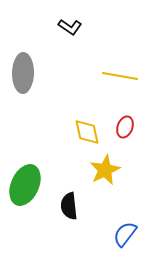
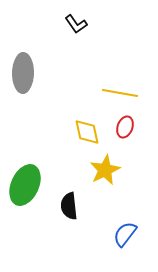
black L-shape: moved 6 px right, 3 px up; rotated 20 degrees clockwise
yellow line: moved 17 px down
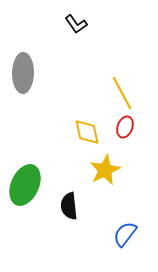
yellow line: moved 2 px right; rotated 52 degrees clockwise
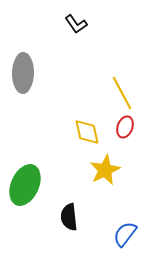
black semicircle: moved 11 px down
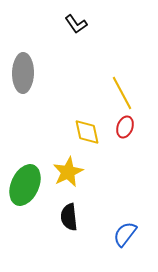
yellow star: moved 37 px left, 2 px down
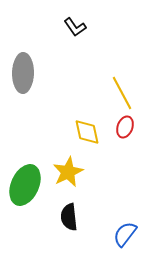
black L-shape: moved 1 px left, 3 px down
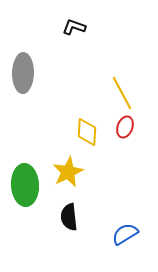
black L-shape: moved 1 px left; rotated 145 degrees clockwise
yellow diamond: rotated 16 degrees clockwise
green ellipse: rotated 27 degrees counterclockwise
blue semicircle: rotated 20 degrees clockwise
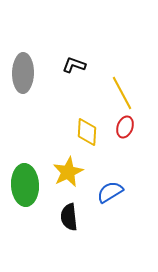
black L-shape: moved 38 px down
blue semicircle: moved 15 px left, 42 px up
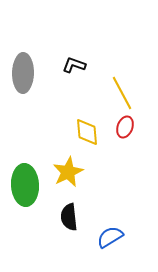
yellow diamond: rotated 8 degrees counterclockwise
blue semicircle: moved 45 px down
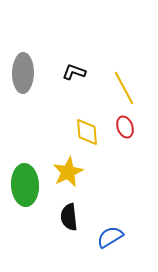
black L-shape: moved 7 px down
yellow line: moved 2 px right, 5 px up
red ellipse: rotated 40 degrees counterclockwise
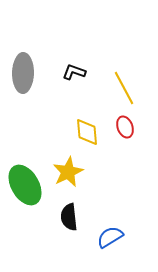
green ellipse: rotated 27 degrees counterclockwise
